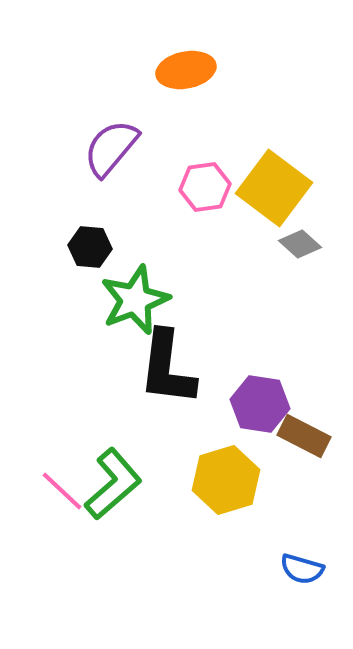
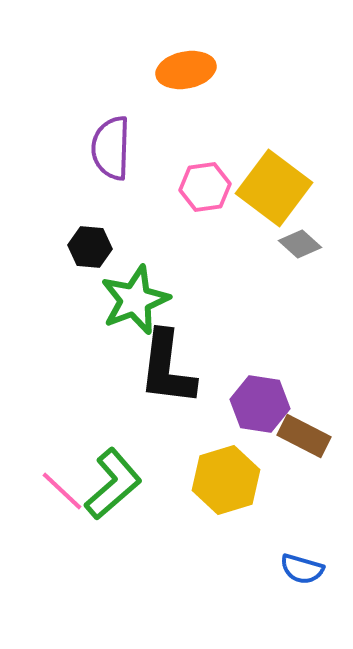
purple semicircle: rotated 38 degrees counterclockwise
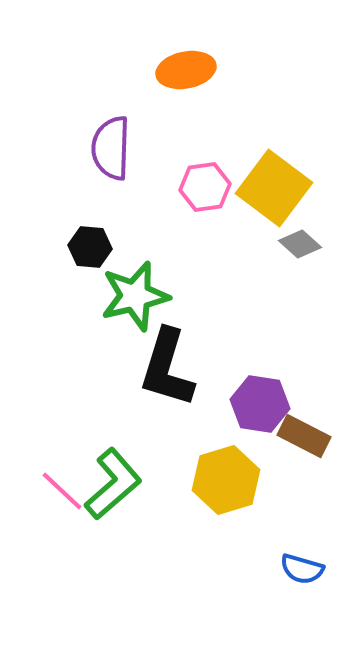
green star: moved 4 px up; rotated 8 degrees clockwise
black L-shape: rotated 10 degrees clockwise
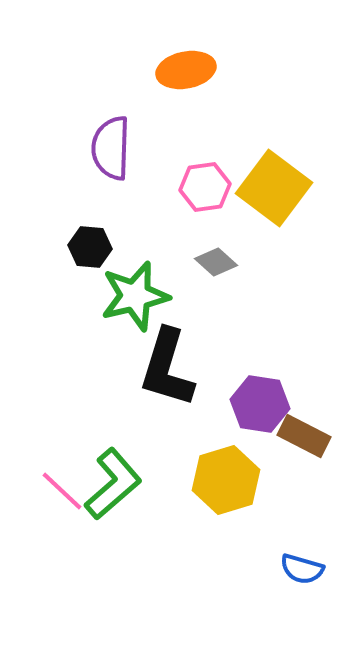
gray diamond: moved 84 px left, 18 px down
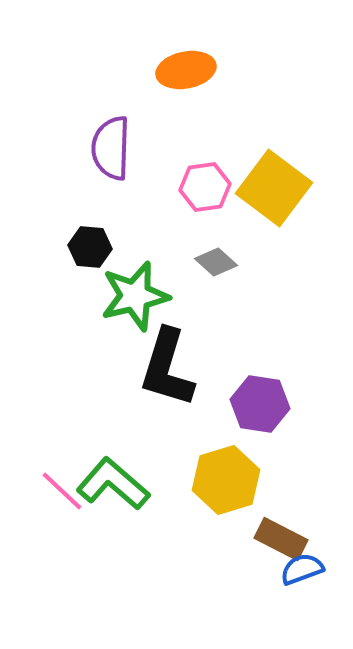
brown rectangle: moved 23 px left, 103 px down
green L-shape: rotated 98 degrees counterclockwise
blue semicircle: rotated 144 degrees clockwise
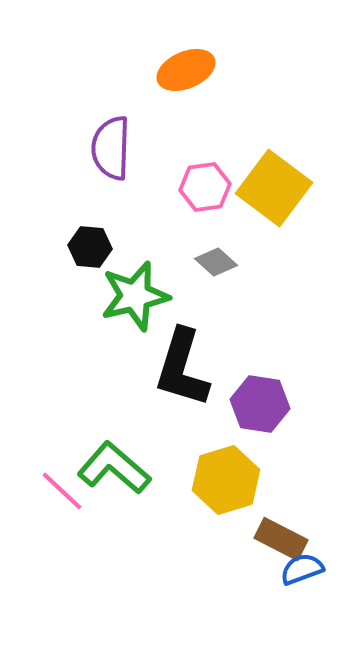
orange ellipse: rotated 12 degrees counterclockwise
black L-shape: moved 15 px right
green L-shape: moved 1 px right, 16 px up
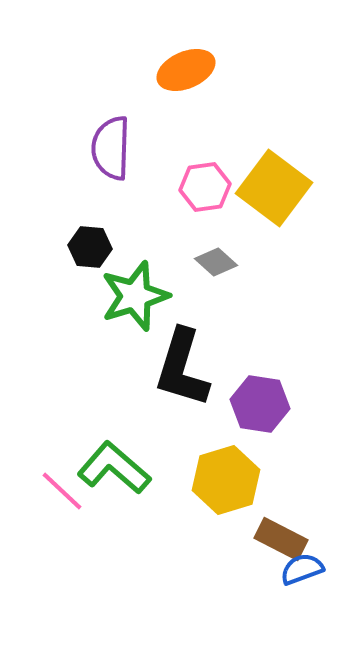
green star: rotated 4 degrees counterclockwise
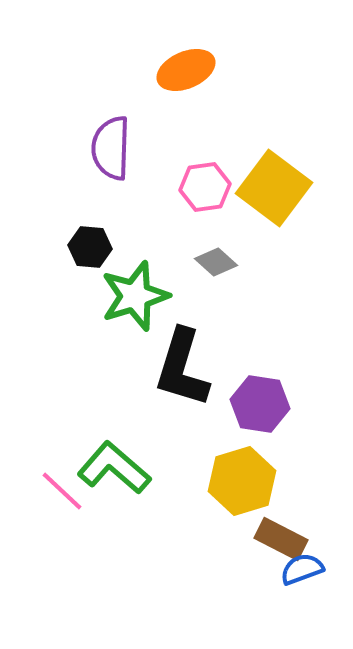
yellow hexagon: moved 16 px right, 1 px down
